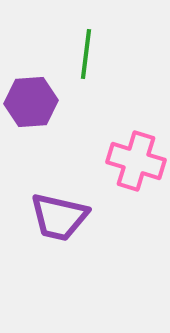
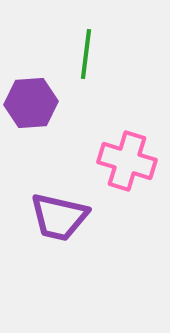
purple hexagon: moved 1 px down
pink cross: moved 9 px left
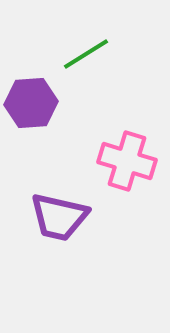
green line: rotated 51 degrees clockwise
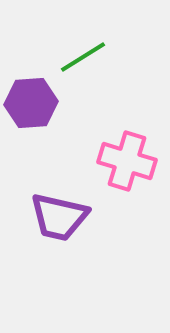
green line: moved 3 px left, 3 px down
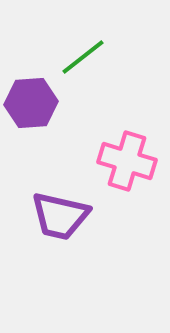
green line: rotated 6 degrees counterclockwise
purple trapezoid: moved 1 px right, 1 px up
